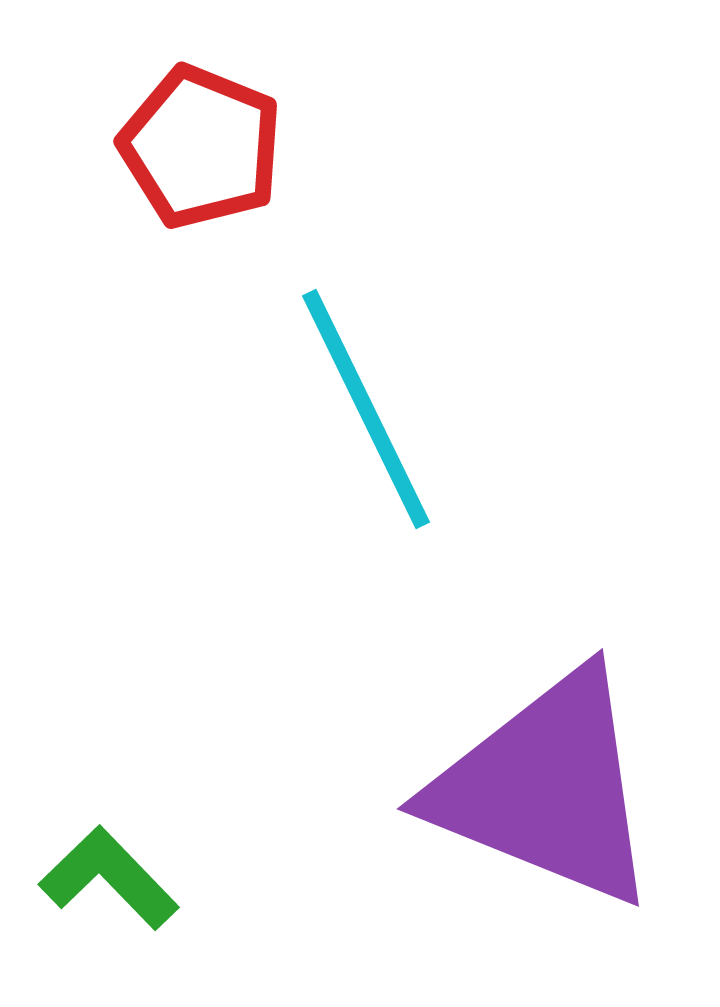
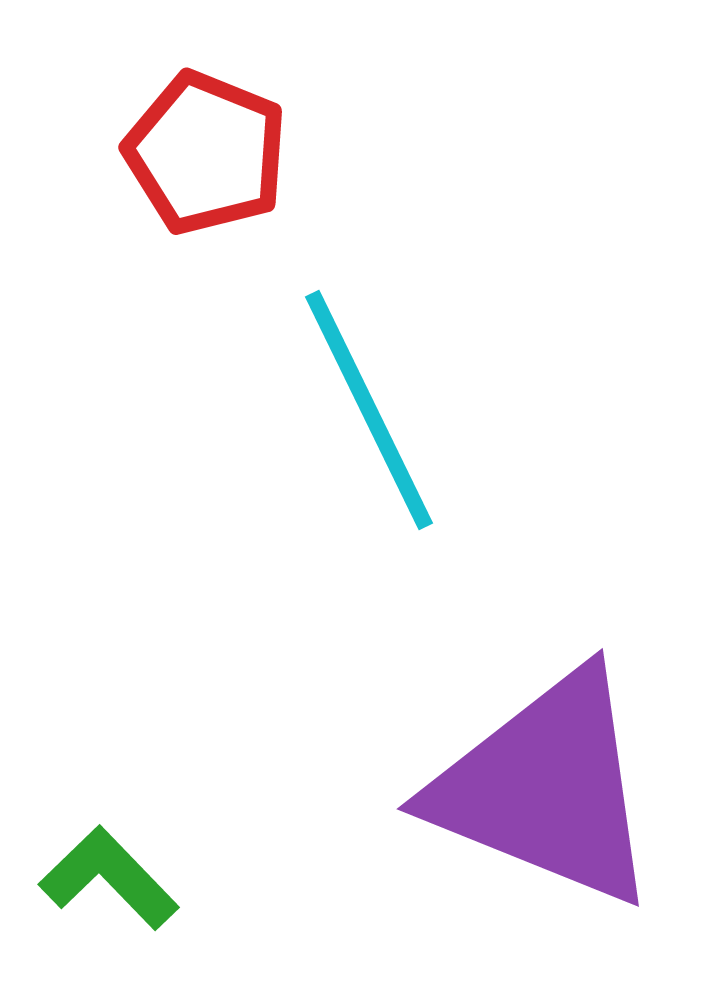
red pentagon: moved 5 px right, 6 px down
cyan line: moved 3 px right, 1 px down
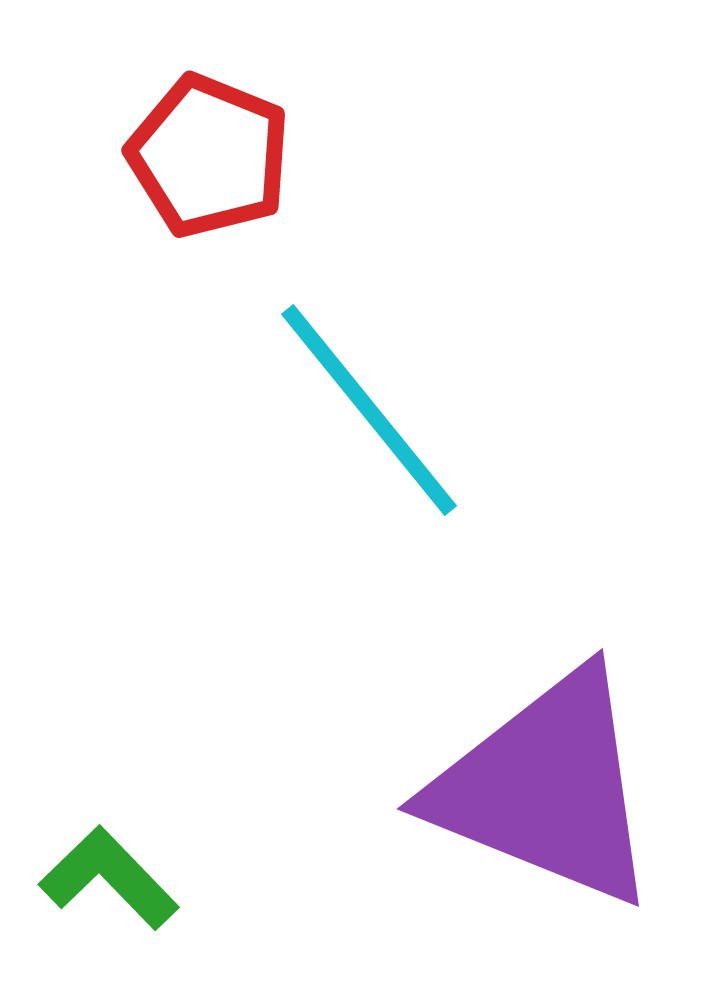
red pentagon: moved 3 px right, 3 px down
cyan line: rotated 13 degrees counterclockwise
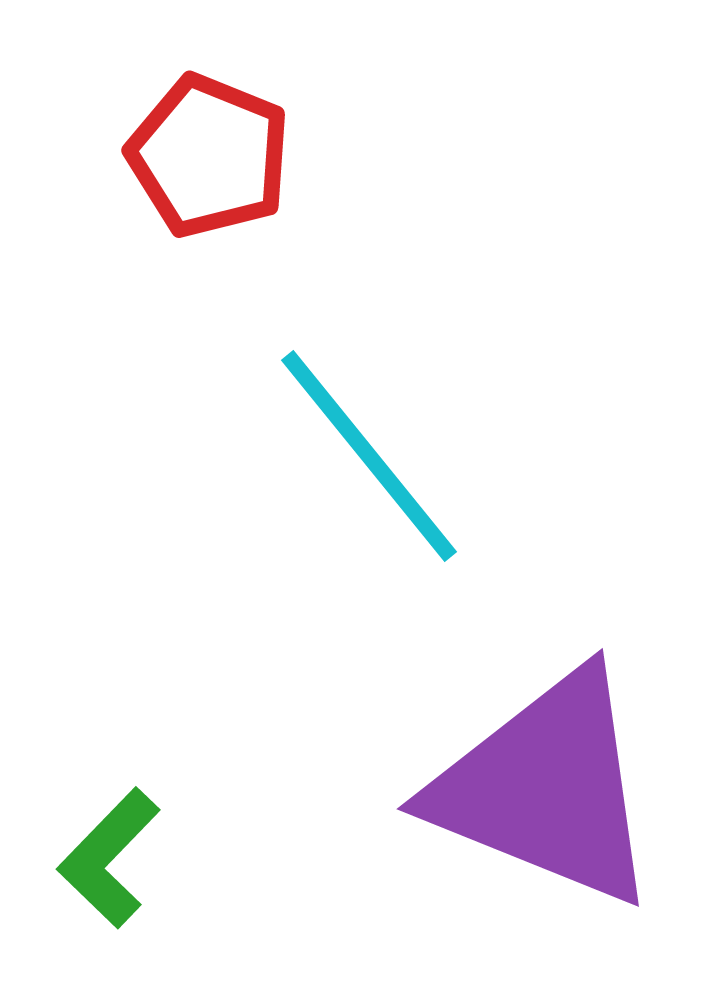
cyan line: moved 46 px down
green L-shape: moved 20 px up; rotated 92 degrees counterclockwise
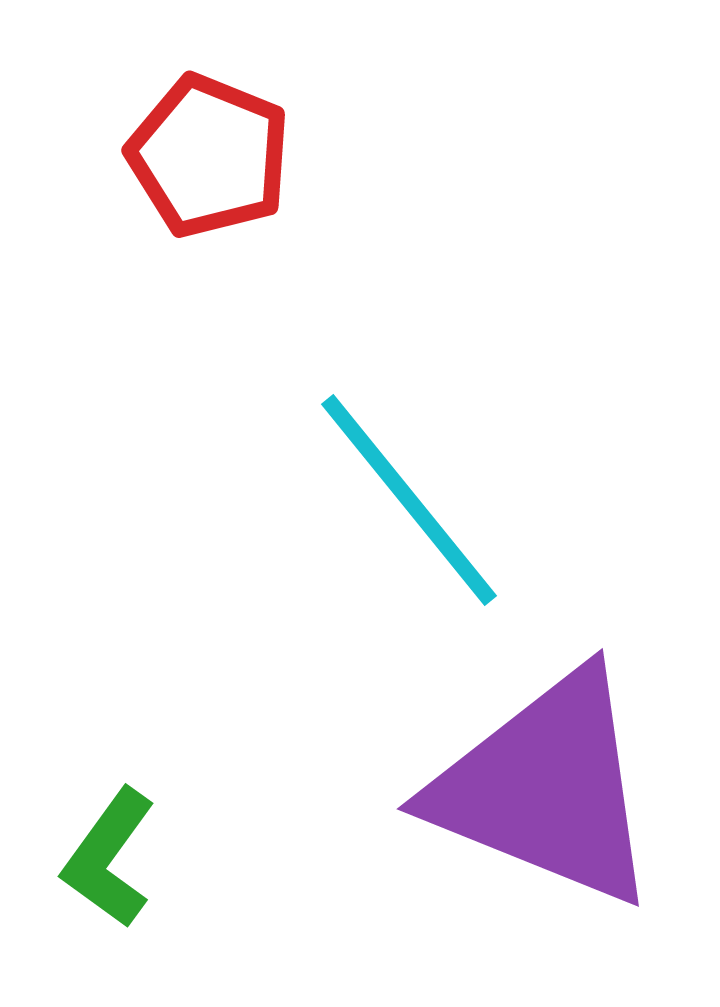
cyan line: moved 40 px right, 44 px down
green L-shape: rotated 8 degrees counterclockwise
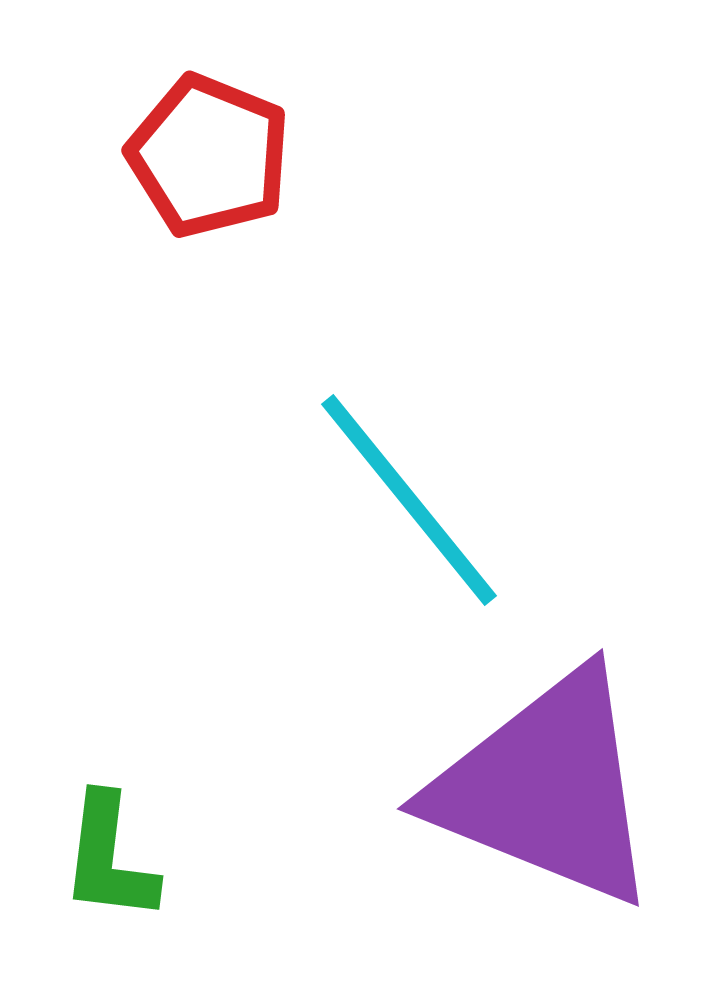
green L-shape: rotated 29 degrees counterclockwise
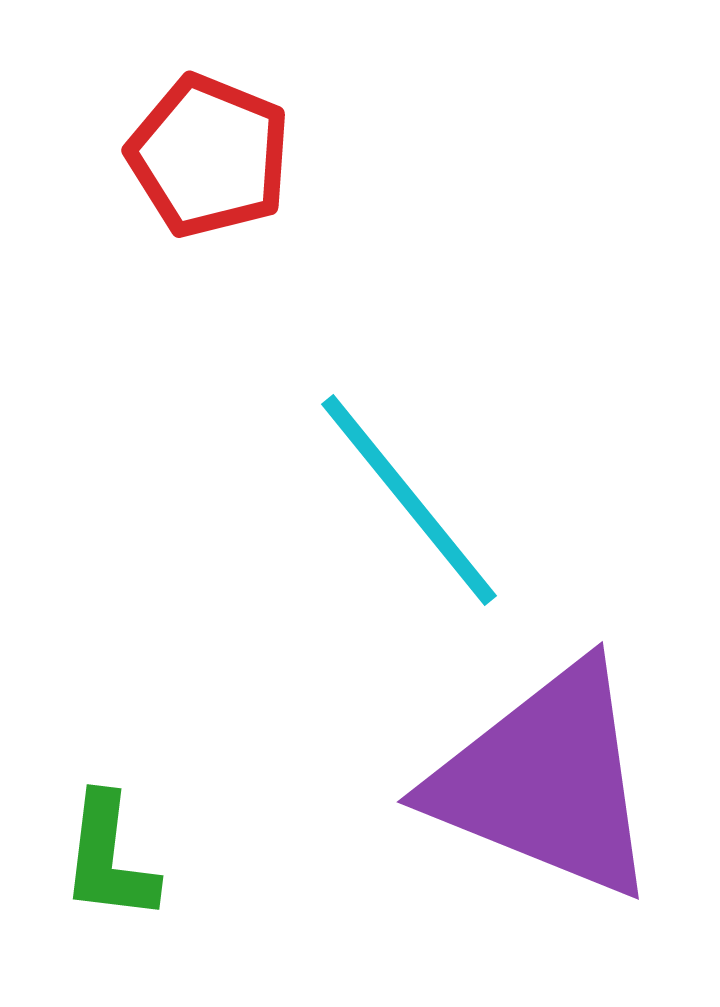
purple triangle: moved 7 px up
